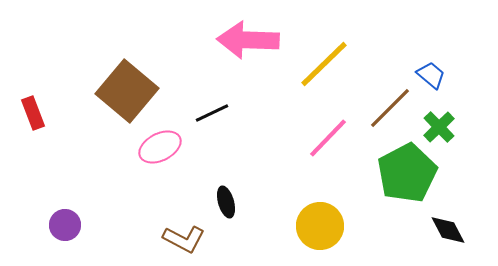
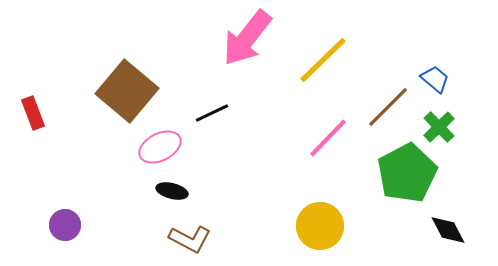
pink arrow: moved 1 px left, 2 px up; rotated 54 degrees counterclockwise
yellow line: moved 1 px left, 4 px up
blue trapezoid: moved 4 px right, 4 px down
brown line: moved 2 px left, 1 px up
black ellipse: moved 54 px left, 11 px up; rotated 60 degrees counterclockwise
brown L-shape: moved 6 px right
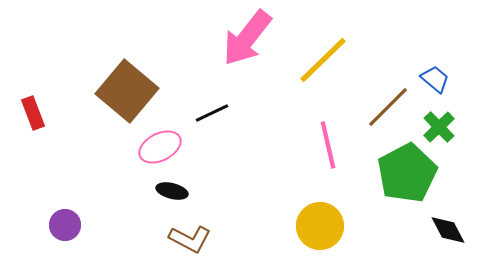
pink line: moved 7 px down; rotated 57 degrees counterclockwise
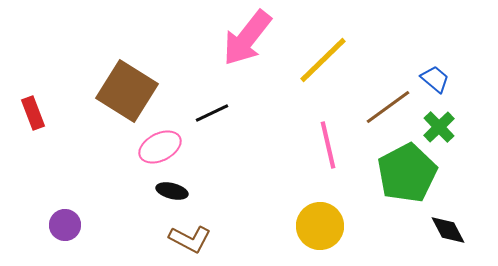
brown square: rotated 8 degrees counterclockwise
brown line: rotated 9 degrees clockwise
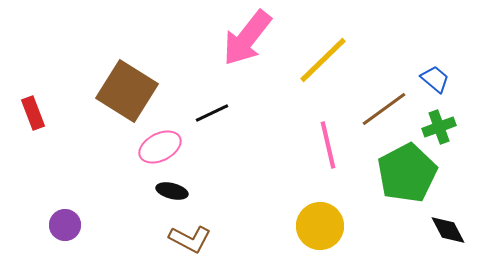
brown line: moved 4 px left, 2 px down
green cross: rotated 24 degrees clockwise
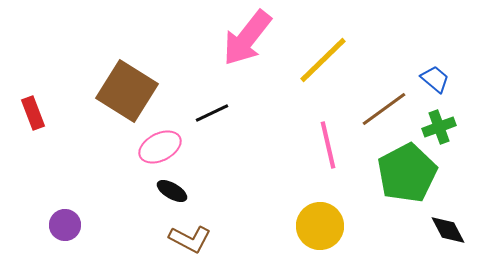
black ellipse: rotated 16 degrees clockwise
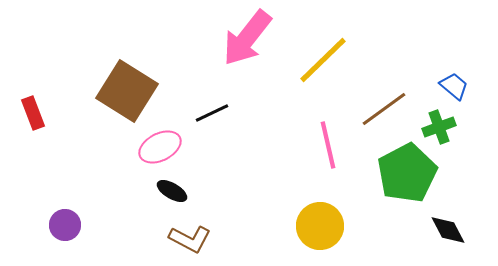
blue trapezoid: moved 19 px right, 7 px down
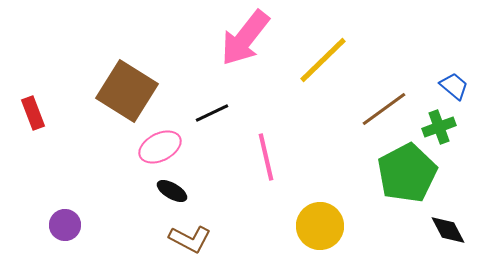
pink arrow: moved 2 px left
pink line: moved 62 px left, 12 px down
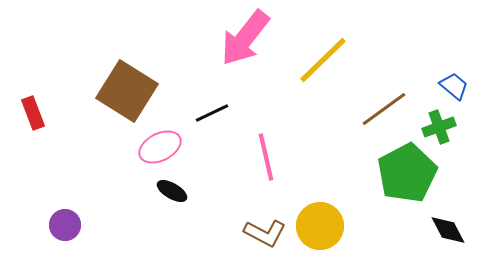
brown L-shape: moved 75 px right, 6 px up
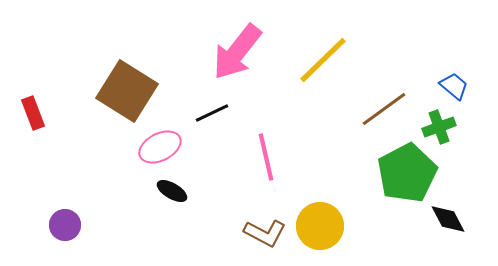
pink arrow: moved 8 px left, 14 px down
black diamond: moved 11 px up
